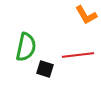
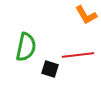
black square: moved 5 px right
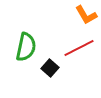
red line: moved 1 px right, 7 px up; rotated 20 degrees counterclockwise
black square: moved 1 px up; rotated 24 degrees clockwise
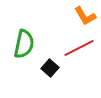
orange L-shape: moved 1 px left, 1 px down
green semicircle: moved 2 px left, 3 px up
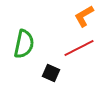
orange L-shape: moved 1 px left; rotated 90 degrees clockwise
black square: moved 1 px right, 5 px down; rotated 18 degrees counterclockwise
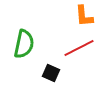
orange L-shape: rotated 65 degrees counterclockwise
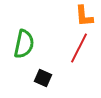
red line: rotated 36 degrees counterclockwise
black square: moved 8 px left, 5 px down
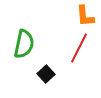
orange L-shape: moved 1 px right
black square: moved 3 px right, 4 px up; rotated 24 degrees clockwise
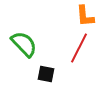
green semicircle: rotated 56 degrees counterclockwise
black square: rotated 36 degrees counterclockwise
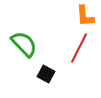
black square: rotated 18 degrees clockwise
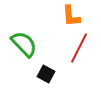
orange L-shape: moved 14 px left
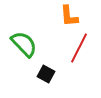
orange L-shape: moved 2 px left
